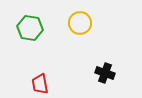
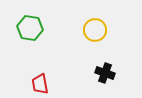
yellow circle: moved 15 px right, 7 px down
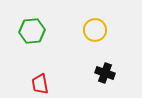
green hexagon: moved 2 px right, 3 px down; rotated 15 degrees counterclockwise
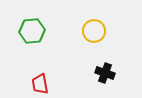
yellow circle: moved 1 px left, 1 px down
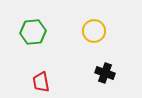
green hexagon: moved 1 px right, 1 px down
red trapezoid: moved 1 px right, 2 px up
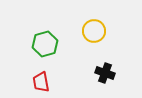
green hexagon: moved 12 px right, 12 px down; rotated 10 degrees counterclockwise
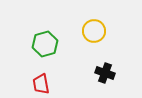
red trapezoid: moved 2 px down
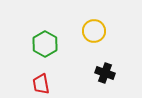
green hexagon: rotated 15 degrees counterclockwise
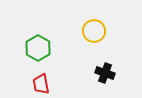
green hexagon: moved 7 px left, 4 px down
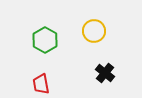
green hexagon: moved 7 px right, 8 px up
black cross: rotated 18 degrees clockwise
